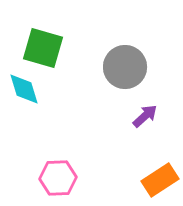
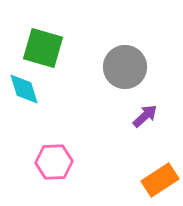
pink hexagon: moved 4 px left, 16 px up
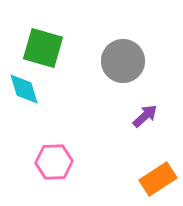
gray circle: moved 2 px left, 6 px up
orange rectangle: moved 2 px left, 1 px up
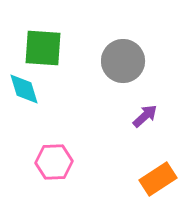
green square: rotated 12 degrees counterclockwise
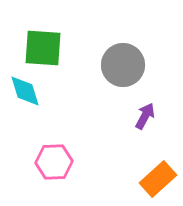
gray circle: moved 4 px down
cyan diamond: moved 1 px right, 2 px down
purple arrow: rotated 20 degrees counterclockwise
orange rectangle: rotated 9 degrees counterclockwise
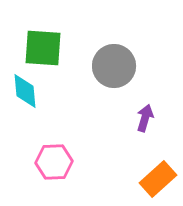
gray circle: moved 9 px left, 1 px down
cyan diamond: rotated 12 degrees clockwise
purple arrow: moved 2 px down; rotated 12 degrees counterclockwise
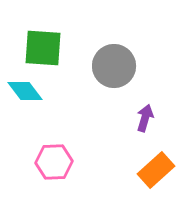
cyan diamond: rotated 33 degrees counterclockwise
orange rectangle: moved 2 px left, 9 px up
